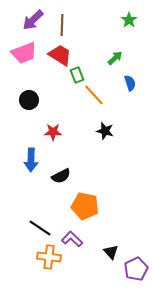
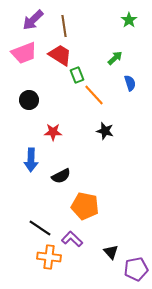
brown line: moved 2 px right, 1 px down; rotated 10 degrees counterclockwise
purple pentagon: rotated 15 degrees clockwise
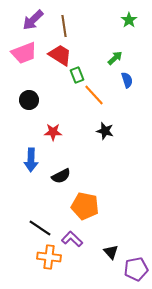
blue semicircle: moved 3 px left, 3 px up
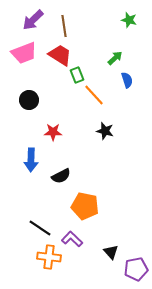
green star: rotated 21 degrees counterclockwise
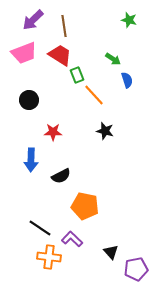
green arrow: moved 2 px left, 1 px down; rotated 77 degrees clockwise
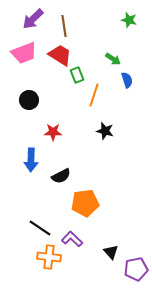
purple arrow: moved 1 px up
orange line: rotated 60 degrees clockwise
orange pentagon: moved 3 px up; rotated 20 degrees counterclockwise
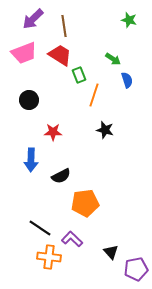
green rectangle: moved 2 px right
black star: moved 1 px up
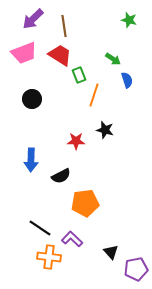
black circle: moved 3 px right, 1 px up
red star: moved 23 px right, 9 px down
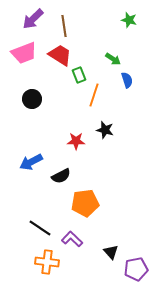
blue arrow: moved 2 px down; rotated 60 degrees clockwise
orange cross: moved 2 px left, 5 px down
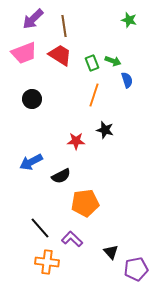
green arrow: moved 2 px down; rotated 14 degrees counterclockwise
green rectangle: moved 13 px right, 12 px up
black line: rotated 15 degrees clockwise
